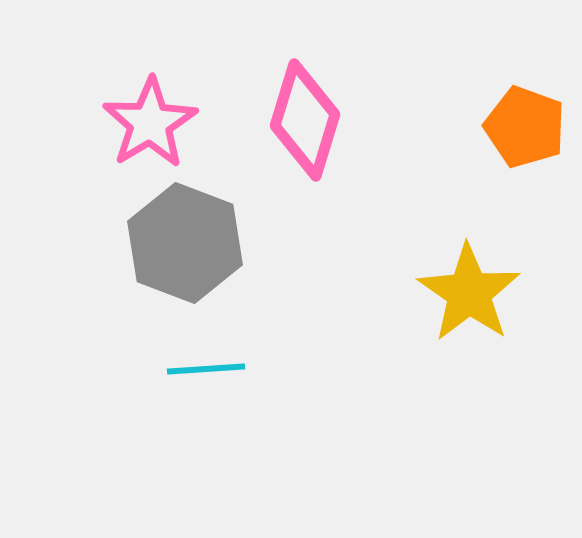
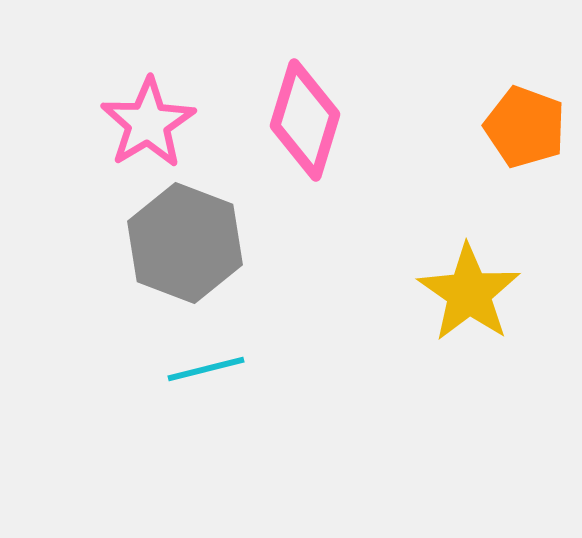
pink star: moved 2 px left
cyan line: rotated 10 degrees counterclockwise
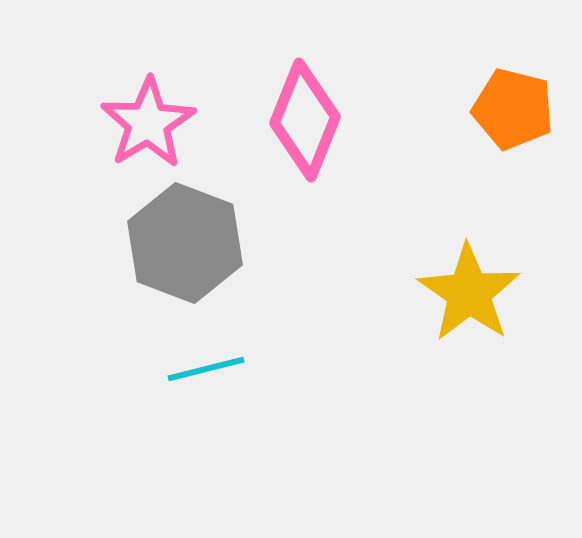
pink diamond: rotated 5 degrees clockwise
orange pentagon: moved 12 px left, 18 px up; rotated 6 degrees counterclockwise
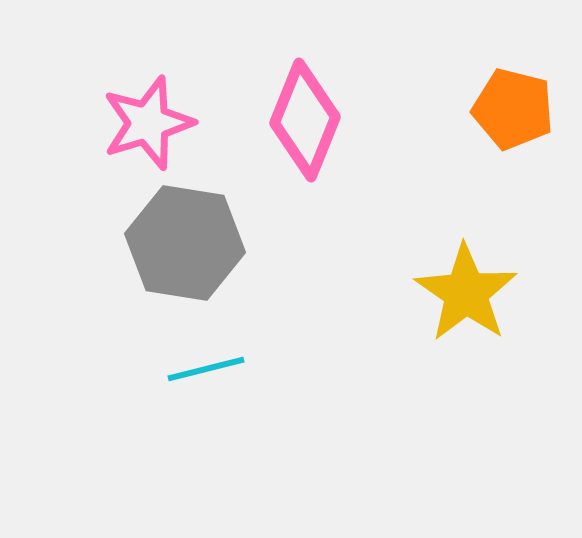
pink star: rotated 14 degrees clockwise
gray hexagon: rotated 12 degrees counterclockwise
yellow star: moved 3 px left
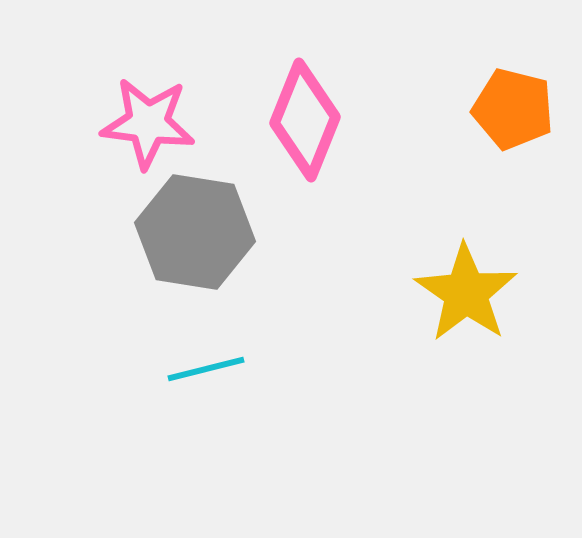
pink star: rotated 24 degrees clockwise
gray hexagon: moved 10 px right, 11 px up
